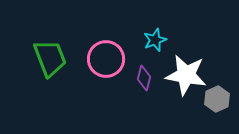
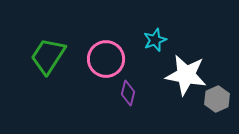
green trapezoid: moved 2 px left, 2 px up; rotated 126 degrees counterclockwise
purple diamond: moved 16 px left, 15 px down
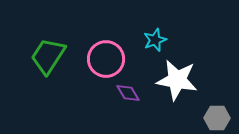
white star: moved 9 px left, 5 px down
purple diamond: rotated 45 degrees counterclockwise
gray hexagon: moved 19 px down; rotated 25 degrees clockwise
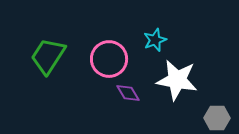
pink circle: moved 3 px right
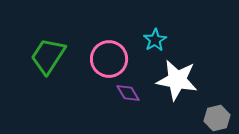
cyan star: rotated 10 degrees counterclockwise
gray hexagon: rotated 15 degrees counterclockwise
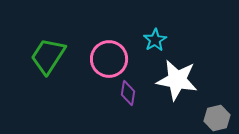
purple diamond: rotated 40 degrees clockwise
